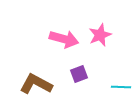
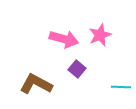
purple square: moved 2 px left, 5 px up; rotated 30 degrees counterclockwise
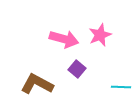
brown L-shape: moved 1 px right
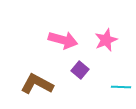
pink star: moved 6 px right, 5 px down
pink arrow: moved 1 px left, 1 px down
purple square: moved 3 px right, 1 px down
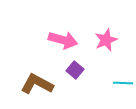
purple square: moved 5 px left
cyan line: moved 2 px right, 4 px up
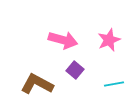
pink star: moved 3 px right
cyan line: moved 9 px left, 1 px down; rotated 12 degrees counterclockwise
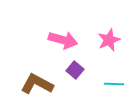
cyan line: rotated 12 degrees clockwise
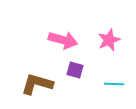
purple square: rotated 24 degrees counterclockwise
brown L-shape: rotated 12 degrees counterclockwise
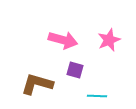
cyan line: moved 17 px left, 12 px down
